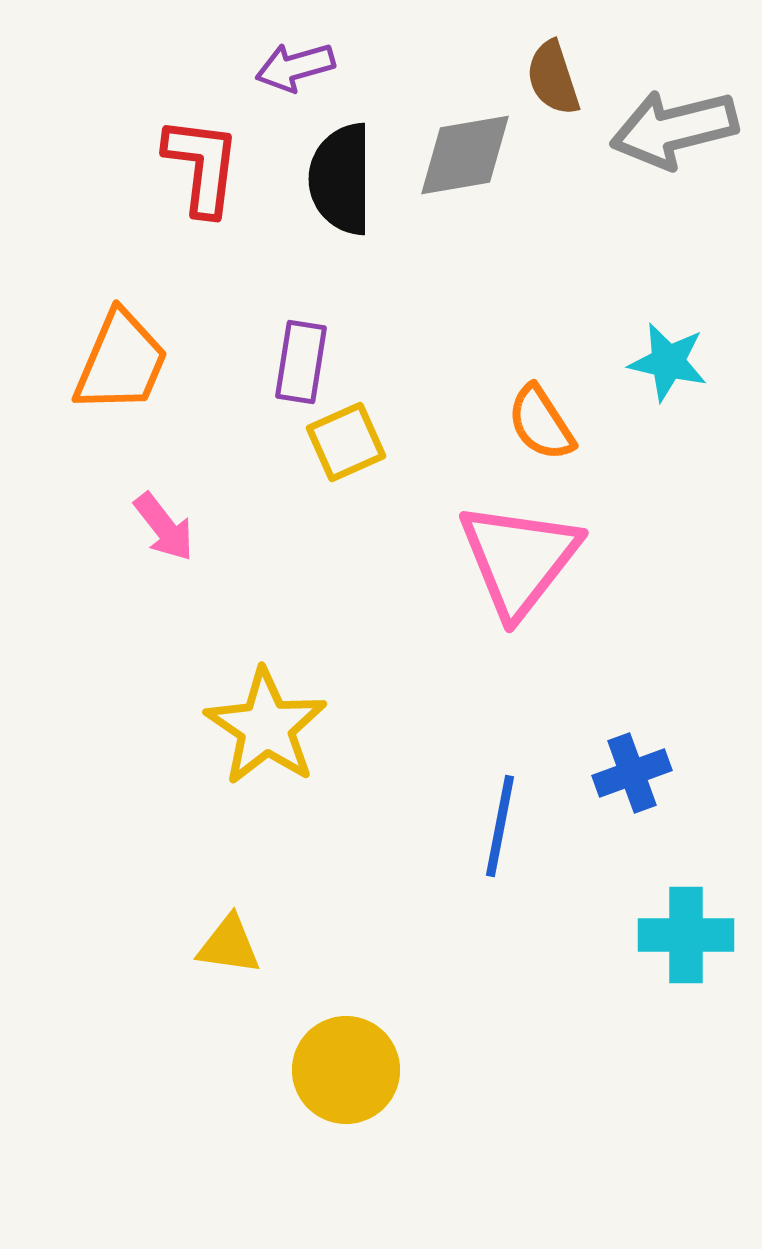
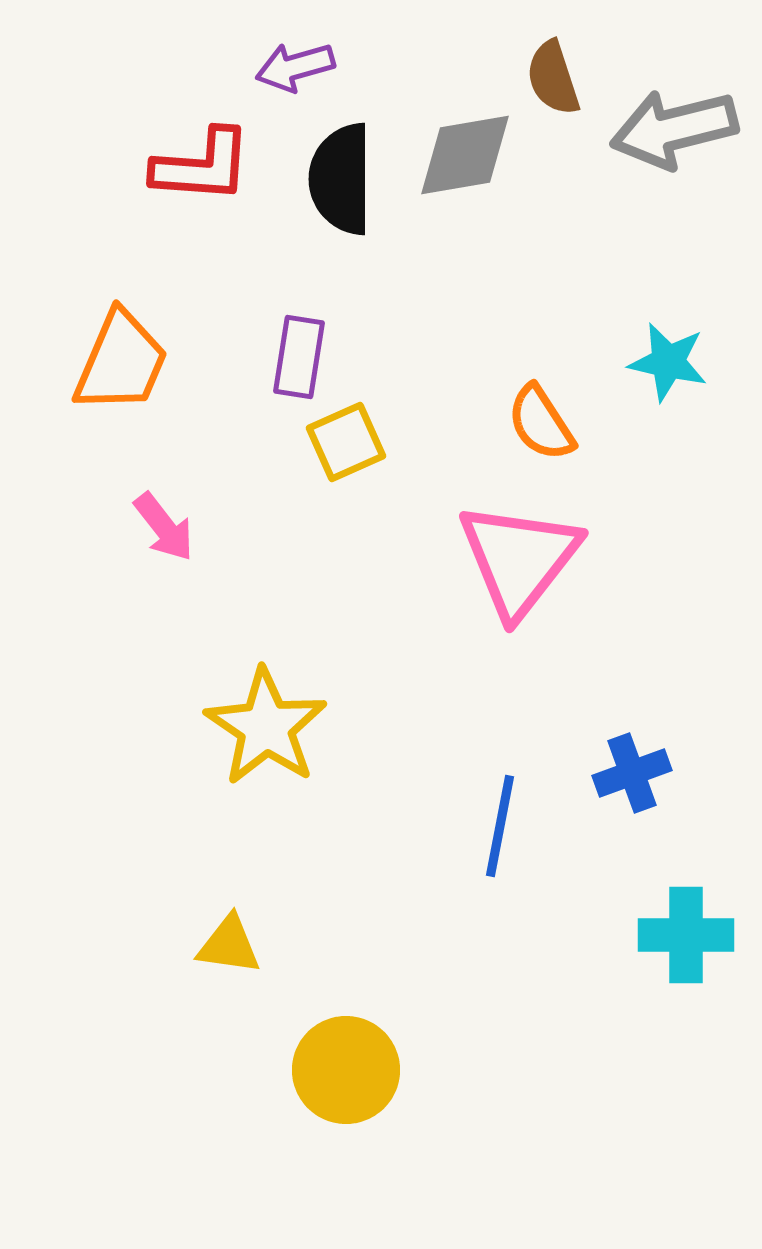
red L-shape: rotated 87 degrees clockwise
purple rectangle: moved 2 px left, 5 px up
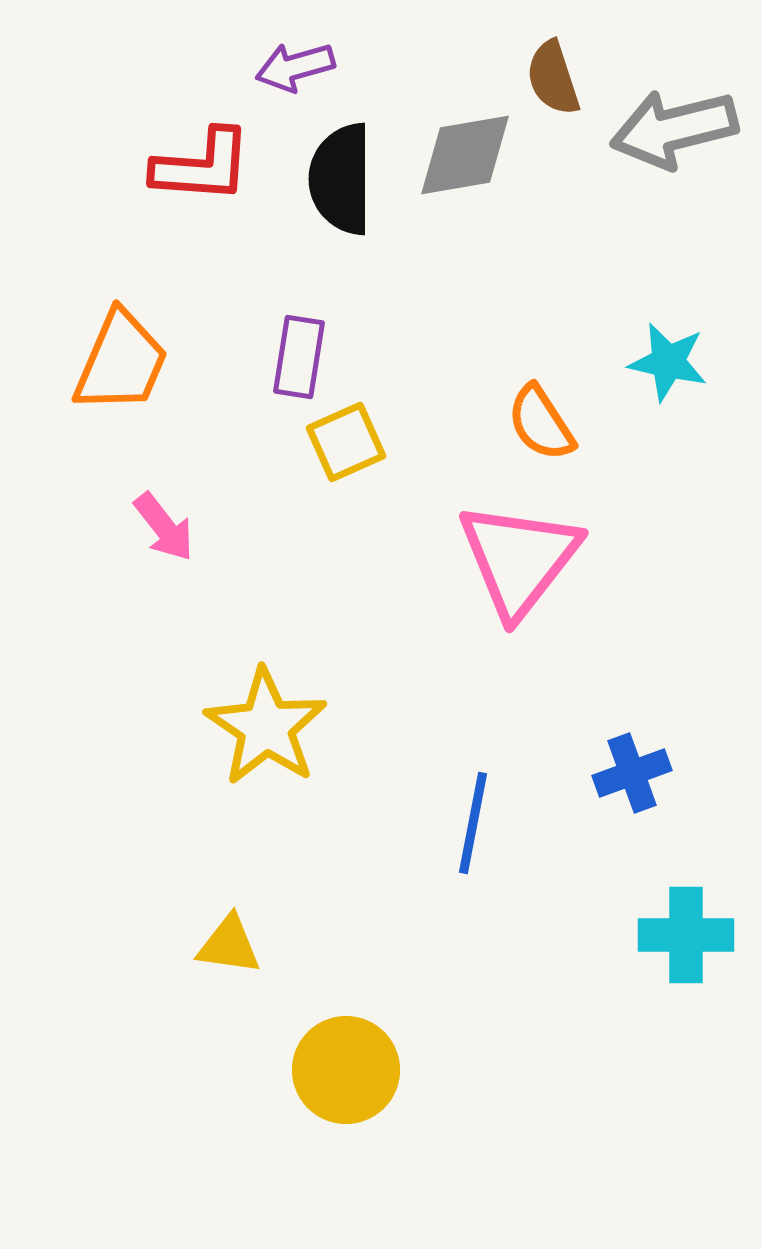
blue line: moved 27 px left, 3 px up
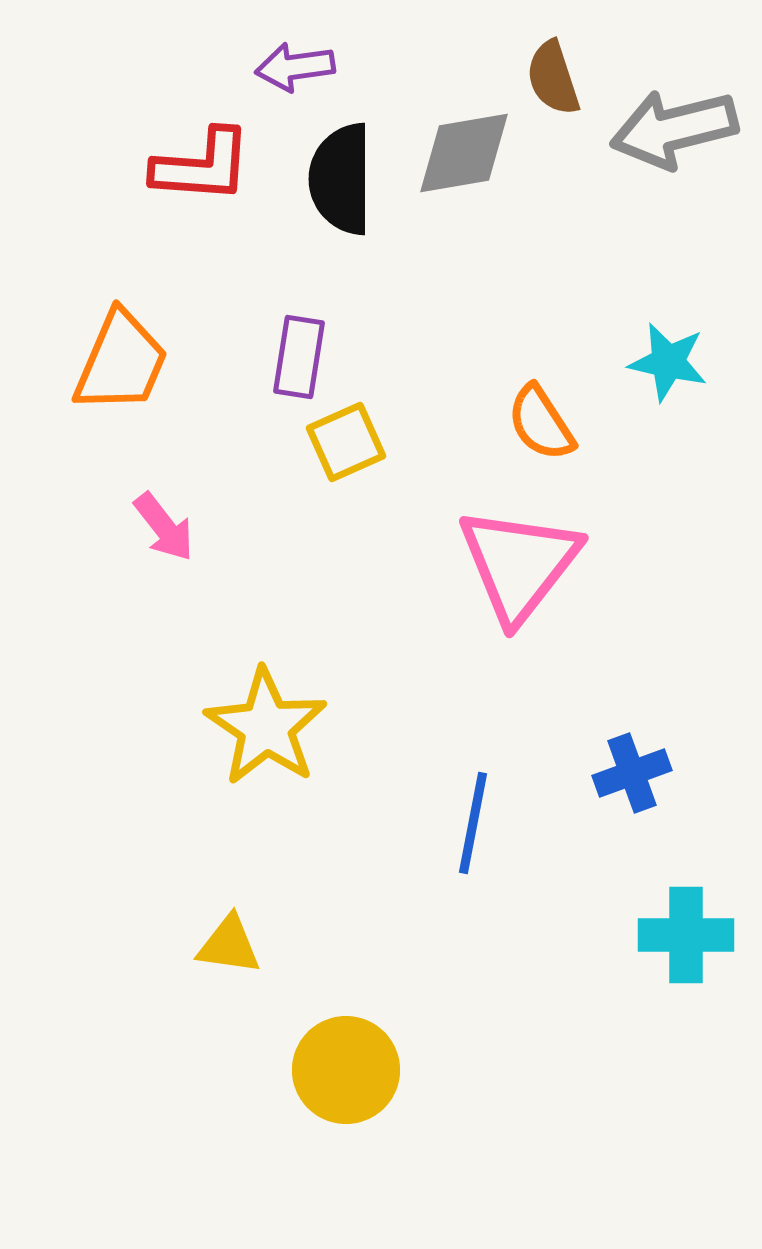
purple arrow: rotated 8 degrees clockwise
gray diamond: moved 1 px left, 2 px up
pink triangle: moved 5 px down
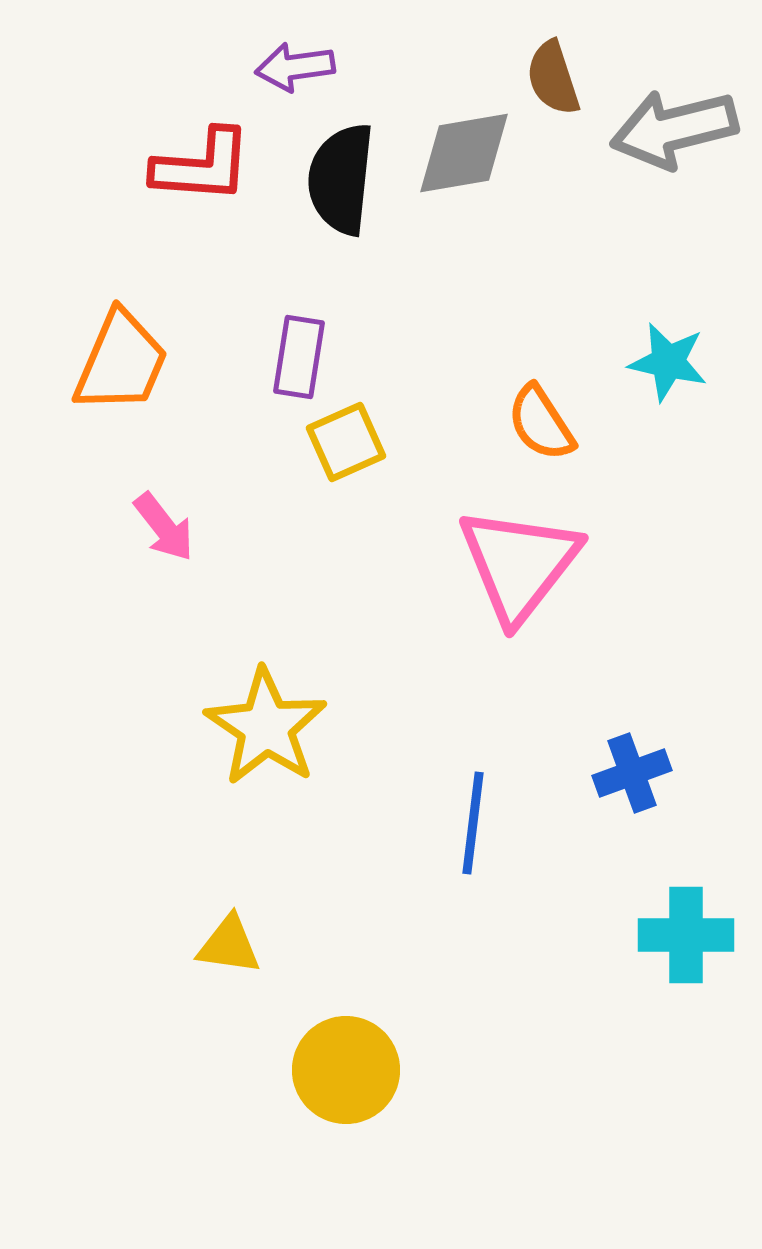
black semicircle: rotated 6 degrees clockwise
blue line: rotated 4 degrees counterclockwise
